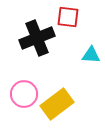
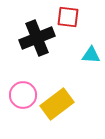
pink circle: moved 1 px left, 1 px down
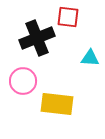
cyan triangle: moved 1 px left, 3 px down
pink circle: moved 14 px up
yellow rectangle: rotated 44 degrees clockwise
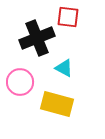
cyan triangle: moved 26 px left, 10 px down; rotated 24 degrees clockwise
pink circle: moved 3 px left, 1 px down
yellow rectangle: rotated 8 degrees clockwise
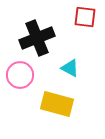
red square: moved 17 px right
cyan triangle: moved 6 px right
pink circle: moved 7 px up
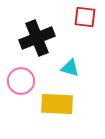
cyan triangle: rotated 12 degrees counterclockwise
pink circle: moved 1 px right, 6 px down
yellow rectangle: rotated 12 degrees counterclockwise
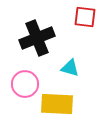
pink circle: moved 4 px right, 3 px down
